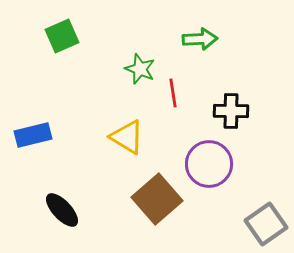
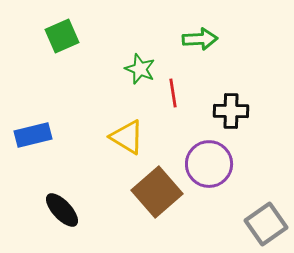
brown square: moved 7 px up
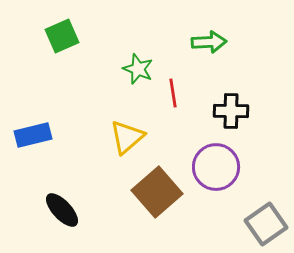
green arrow: moved 9 px right, 3 px down
green star: moved 2 px left
yellow triangle: rotated 48 degrees clockwise
purple circle: moved 7 px right, 3 px down
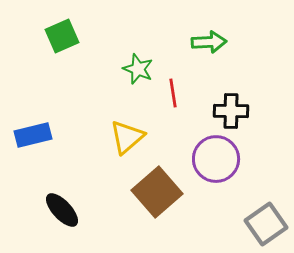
purple circle: moved 8 px up
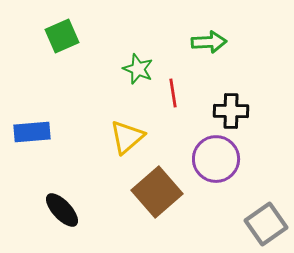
blue rectangle: moved 1 px left, 3 px up; rotated 9 degrees clockwise
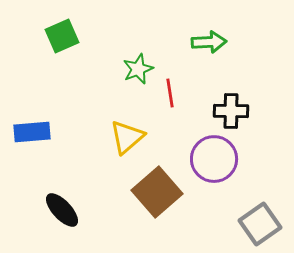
green star: rotated 28 degrees clockwise
red line: moved 3 px left
purple circle: moved 2 px left
gray square: moved 6 px left
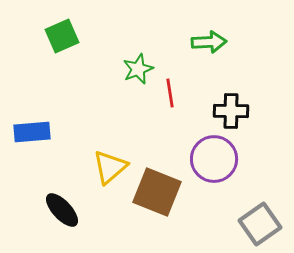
yellow triangle: moved 17 px left, 30 px down
brown square: rotated 27 degrees counterclockwise
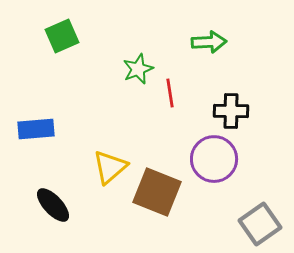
blue rectangle: moved 4 px right, 3 px up
black ellipse: moved 9 px left, 5 px up
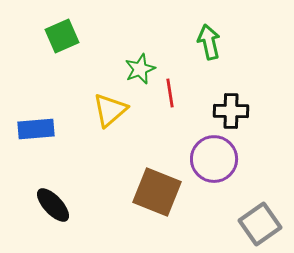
green arrow: rotated 100 degrees counterclockwise
green star: moved 2 px right
yellow triangle: moved 57 px up
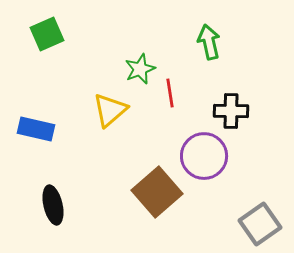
green square: moved 15 px left, 2 px up
blue rectangle: rotated 18 degrees clockwise
purple circle: moved 10 px left, 3 px up
brown square: rotated 27 degrees clockwise
black ellipse: rotated 30 degrees clockwise
